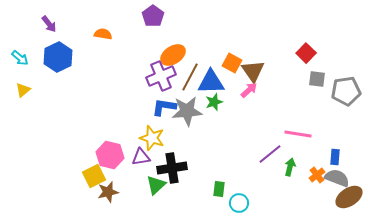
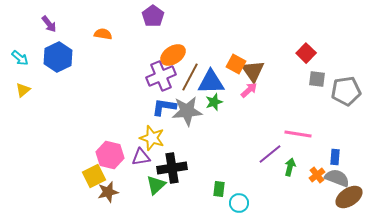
orange square: moved 4 px right, 1 px down
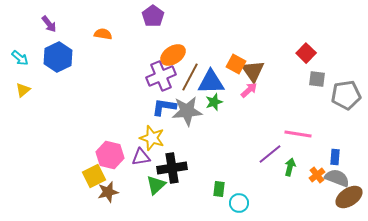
gray pentagon: moved 4 px down
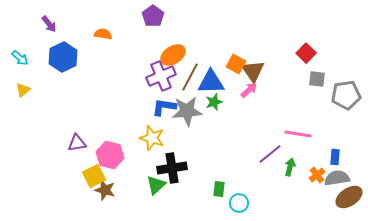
blue hexagon: moved 5 px right
purple triangle: moved 64 px left, 14 px up
gray semicircle: rotated 30 degrees counterclockwise
brown star: moved 3 px left, 2 px up; rotated 30 degrees clockwise
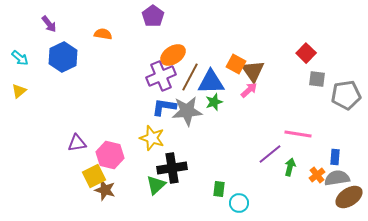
yellow triangle: moved 4 px left, 1 px down
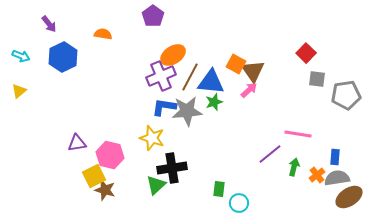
cyan arrow: moved 1 px right, 2 px up; rotated 18 degrees counterclockwise
blue triangle: rotated 8 degrees clockwise
green arrow: moved 4 px right
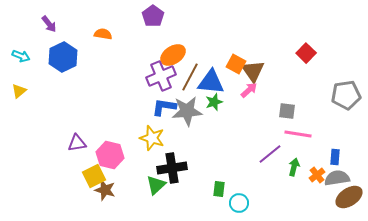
gray square: moved 30 px left, 32 px down
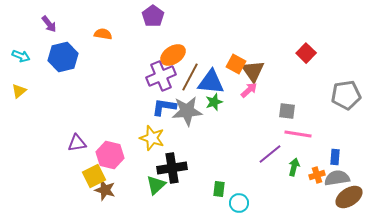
blue hexagon: rotated 12 degrees clockwise
orange cross: rotated 21 degrees clockwise
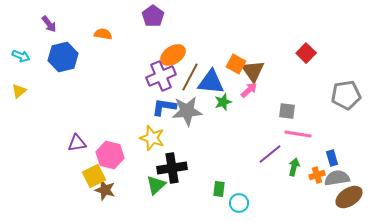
green star: moved 9 px right
blue rectangle: moved 3 px left, 1 px down; rotated 21 degrees counterclockwise
